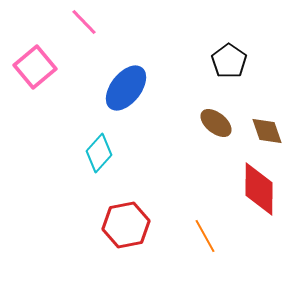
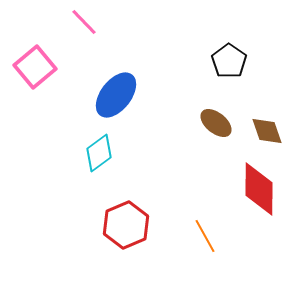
blue ellipse: moved 10 px left, 7 px down
cyan diamond: rotated 12 degrees clockwise
red hexagon: rotated 12 degrees counterclockwise
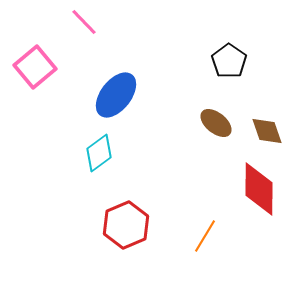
orange line: rotated 60 degrees clockwise
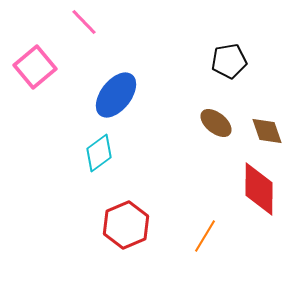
black pentagon: rotated 28 degrees clockwise
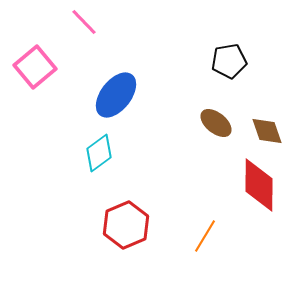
red diamond: moved 4 px up
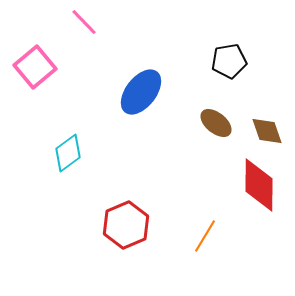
blue ellipse: moved 25 px right, 3 px up
cyan diamond: moved 31 px left
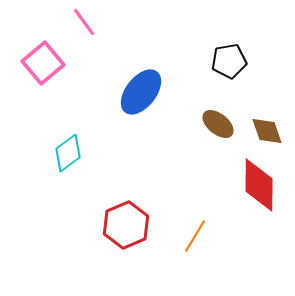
pink line: rotated 8 degrees clockwise
pink square: moved 8 px right, 4 px up
brown ellipse: moved 2 px right, 1 px down
orange line: moved 10 px left
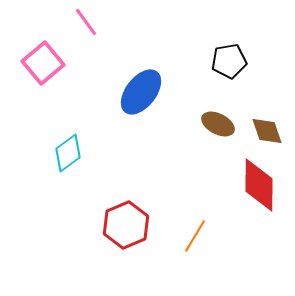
pink line: moved 2 px right
brown ellipse: rotated 12 degrees counterclockwise
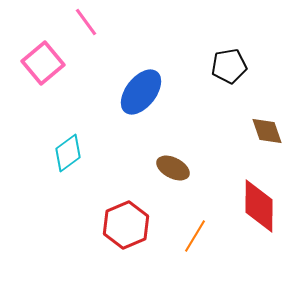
black pentagon: moved 5 px down
brown ellipse: moved 45 px left, 44 px down
red diamond: moved 21 px down
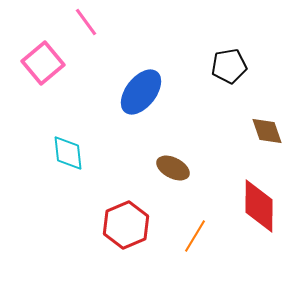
cyan diamond: rotated 60 degrees counterclockwise
